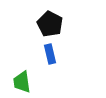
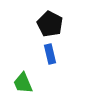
green trapezoid: moved 1 px right, 1 px down; rotated 15 degrees counterclockwise
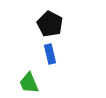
green trapezoid: moved 6 px right
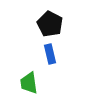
green trapezoid: rotated 15 degrees clockwise
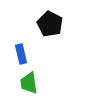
blue rectangle: moved 29 px left
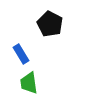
blue rectangle: rotated 18 degrees counterclockwise
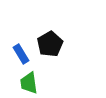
black pentagon: moved 20 px down; rotated 15 degrees clockwise
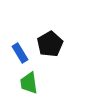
blue rectangle: moved 1 px left, 1 px up
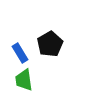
green trapezoid: moved 5 px left, 3 px up
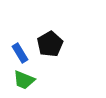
green trapezoid: rotated 60 degrees counterclockwise
